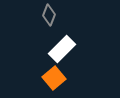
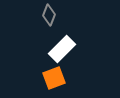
orange square: rotated 20 degrees clockwise
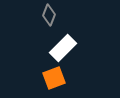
white rectangle: moved 1 px right, 1 px up
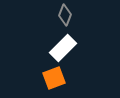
gray diamond: moved 16 px right
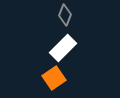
orange square: rotated 15 degrees counterclockwise
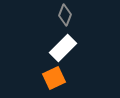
orange square: rotated 10 degrees clockwise
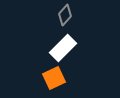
gray diamond: rotated 20 degrees clockwise
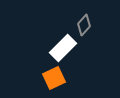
gray diamond: moved 19 px right, 10 px down
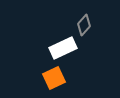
white rectangle: rotated 20 degrees clockwise
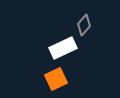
orange square: moved 2 px right, 1 px down
